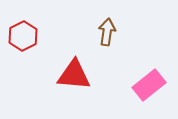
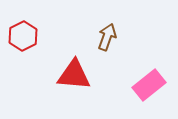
brown arrow: moved 5 px down; rotated 12 degrees clockwise
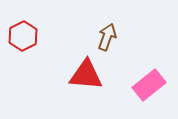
red triangle: moved 12 px right
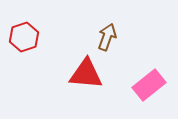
red hexagon: moved 1 px right, 1 px down; rotated 8 degrees clockwise
red triangle: moved 1 px up
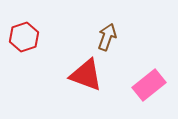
red triangle: moved 1 px down; rotated 15 degrees clockwise
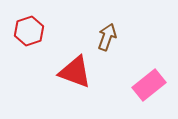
red hexagon: moved 5 px right, 6 px up
red triangle: moved 11 px left, 3 px up
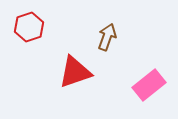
red hexagon: moved 4 px up
red triangle: rotated 39 degrees counterclockwise
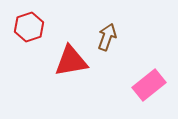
red triangle: moved 4 px left, 11 px up; rotated 9 degrees clockwise
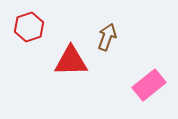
red triangle: rotated 9 degrees clockwise
